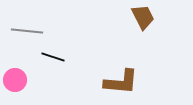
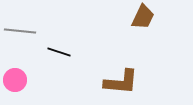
brown trapezoid: rotated 52 degrees clockwise
gray line: moved 7 px left
black line: moved 6 px right, 5 px up
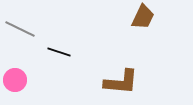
gray line: moved 2 px up; rotated 20 degrees clockwise
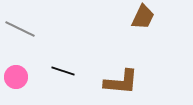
black line: moved 4 px right, 19 px down
pink circle: moved 1 px right, 3 px up
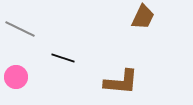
black line: moved 13 px up
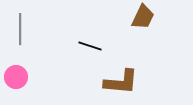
gray line: rotated 64 degrees clockwise
black line: moved 27 px right, 12 px up
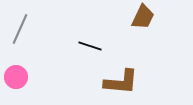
gray line: rotated 24 degrees clockwise
